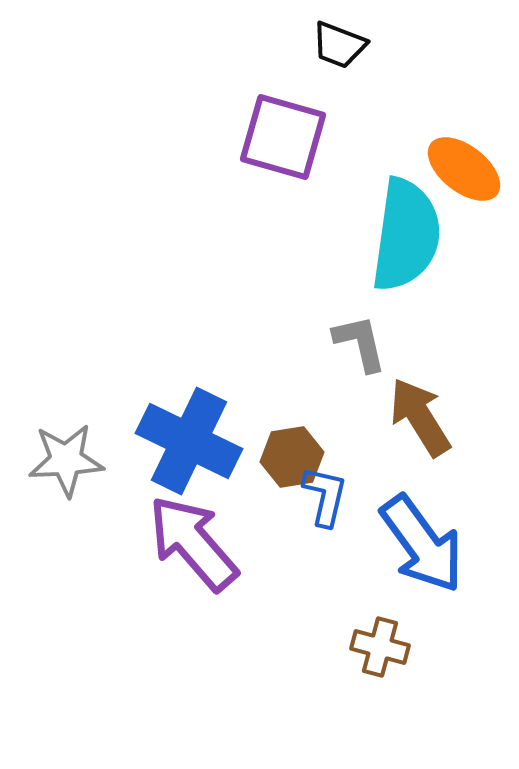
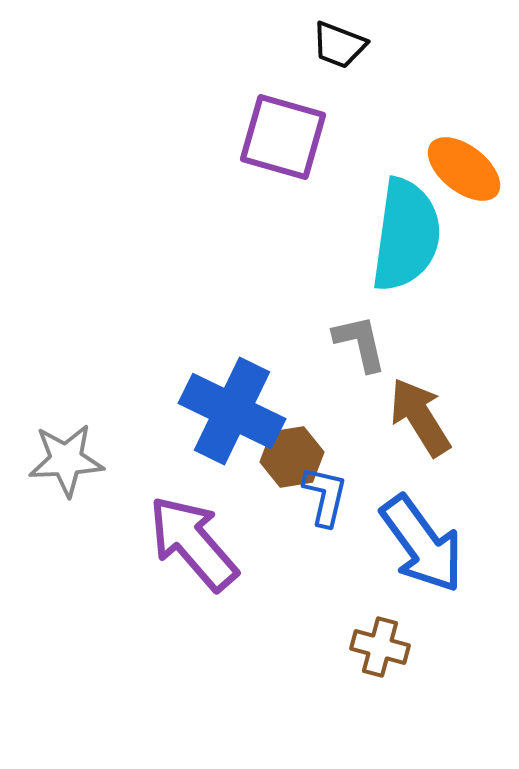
blue cross: moved 43 px right, 30 px up
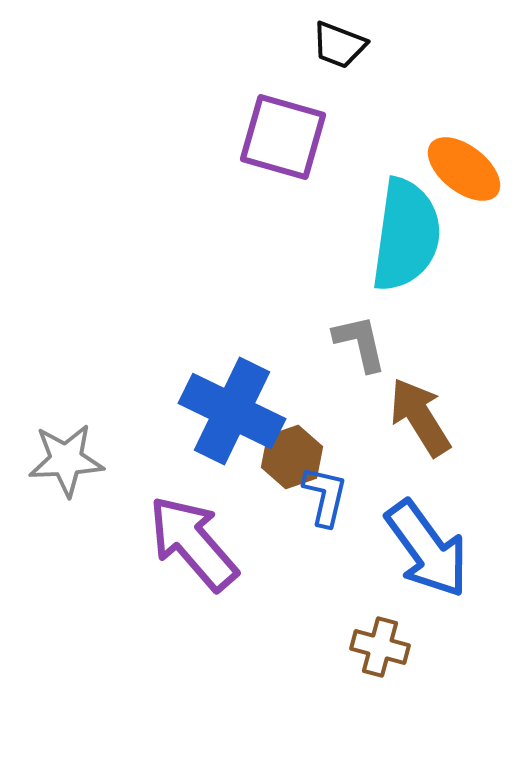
brown hexagon: rotated 10 degrees counterclockwise
blue arrow: moved 5 px right, 5 px down
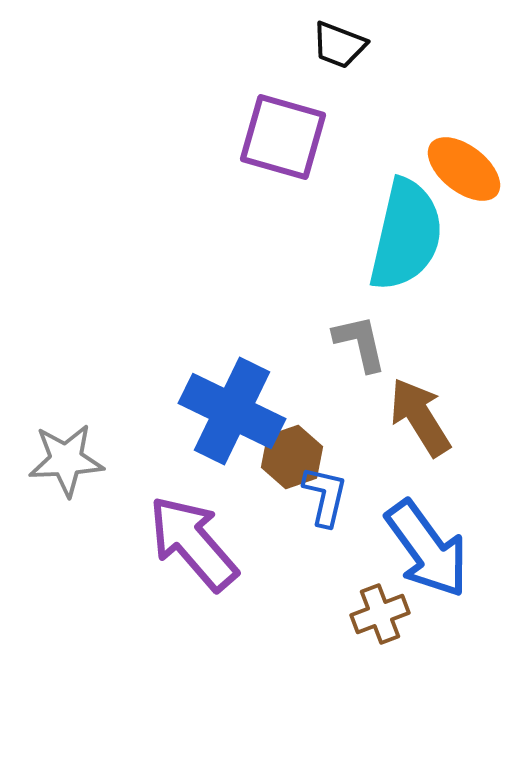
cyan semicircle: rotated 5 degrees clockwise
brown cross: moved 33 px up; rotated 36 degrees counterclockwise
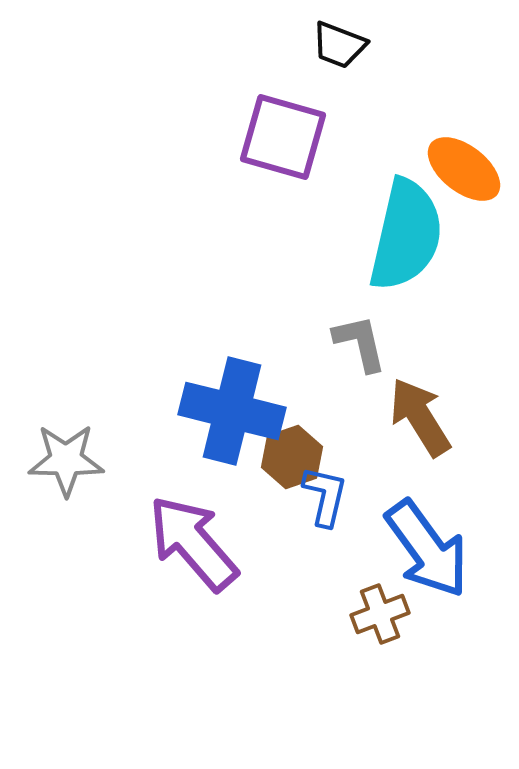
blue cross: rotated 12 degrees counterclockwise
gray star: rotated 4 degrees clockwise
